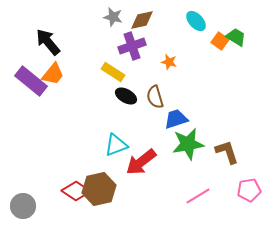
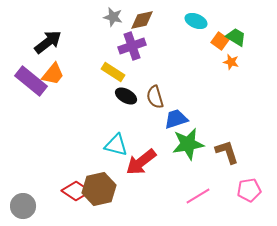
cyan ellipse: rotated 25 degrees counterclockwise
black arrow: rotated 92 degrees clockwise
orange star: moved 62 px right
cyan triangle: rotated 35 degrees clockwise
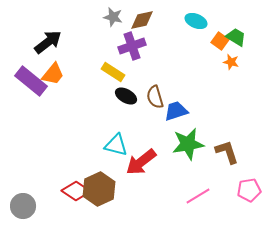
blue trapezoid: moved 8 px up
brown hexagon: rotated 12 degrees counterclockwise
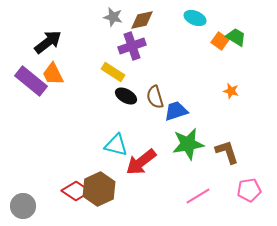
cyan ellipse: moved 1 px left, 3 px up
orange star: moved 29 px down
orange trapezoid: rotated 115 degrees clockwise
